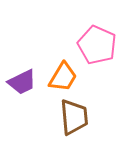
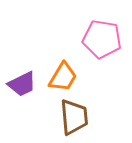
pink pentagon: moved 5 px right, 6 px up; rotated 15 degrees counterclockwise
purple trapezoid: moved 2 px down
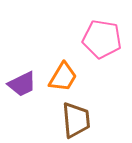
brown trapezoid: moved 2 px right, 3 px down
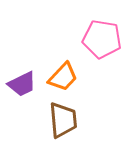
orange trapezoid: rotated 12 degrees clockwise
brown trapezoid: moved 13 px left
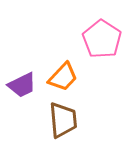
pink pentagon: rotated 24 degrees clockwise
purple trapezoid: moved 1 px down
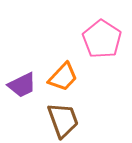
brown trapezoid: rotated 15 degrees counterclockwise
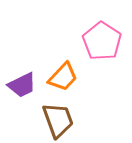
pink pentagon: moved 2 px down
brown trapezoid: moved 5 px left
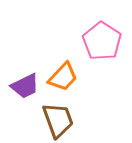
purple trapezoid: moved 3 px right, 1 px down
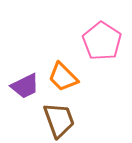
orange trapezoid: rotated 92 degrees clockwise
brown trapezoid: moved 1 px right
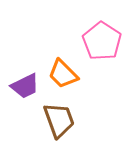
orange trapezoid: moved 3 px up
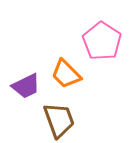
orange trapezoid: moved 3 px right
purple trapezoid: moved 1 px right
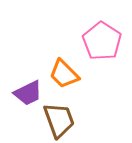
orange trapezoid: moved 2 px left
purple trapezoid: moved 2 px right, 7 px down
